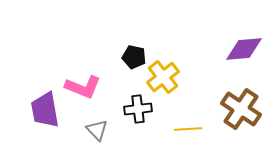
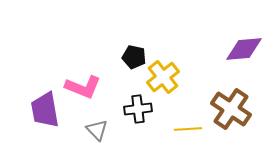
brown cross: moved 10 px left
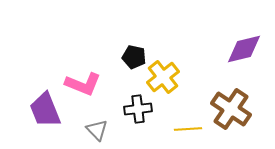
purple diamond: rotated 9 degrees counterclockwise
pink L-shape: moved 3 px up
purple trapezoid: rotated 12 degrees counterclockwise
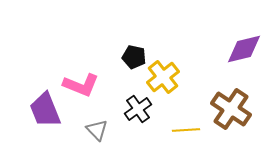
pink L-shape: moved 2 px left, 1 px down
black cross: rotated 28 degrees counterclockwise
yellow line: moved 2 px left, 1 px down
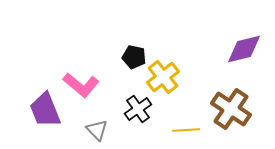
pink L-shape: rotated 18 degrees clockwise
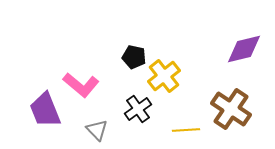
yellow cross: moved 1 px right, 1 px up
